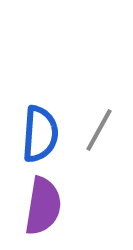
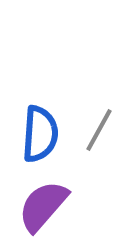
purple semicircle: rotated 148 degrees counterclockwise
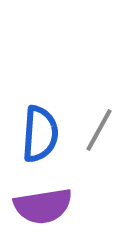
purple semicircle: rotated 140 degrees counterclockwise
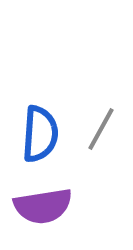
gray line: moved 2 px right, 1 px up
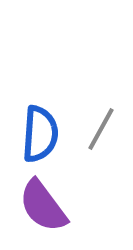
purple semicircle: rotated 62 degrees clockwise
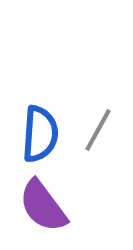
gray line: moved 3 px left, 1 px down
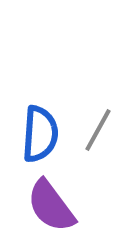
purple semicircle: moved 8 px right
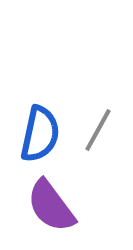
blue semicircle: rotated 8 degrees clockwise
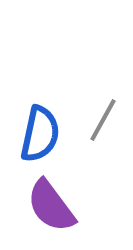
gray line: moved 5 px right, 10 px up
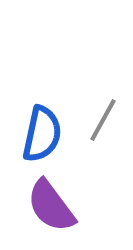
blue semicircle: moved 2 px right
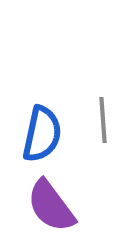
gray line: rotated 33 degrees counterclockwise
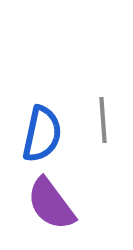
purple semicircle: moved 2 px up
